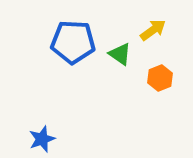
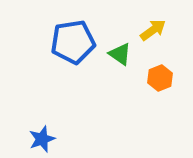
blue pentagon: rotated 12 degrees counterclockwise
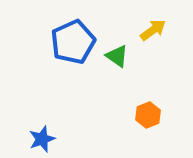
blue pentagon: rotated 15 degrees counterclockwise
green triangle: moved 3 px left, 2 px down
orange hexagon: moved 12 px left, 37 px down
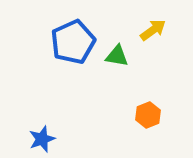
green triangle: rotated 25 degrees counterclockwise
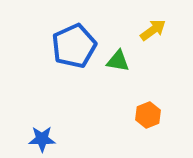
blue pentagon: moved 1 px right, 4 px down
green triangle: moved 1 px right, 5 px down
blue star: rotated 20 degrees clockwise
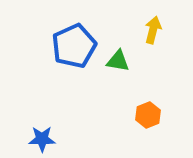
yellow arrow: rotated 40 degrees counterclockwise
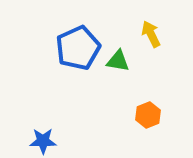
yellow arrow: moved 2 px left, 4 px down; rotated 40 degrees counterclockwise
blue pentagon: moved 4 px right, 2 px down
blue star: moved 1 px right, 2 px down
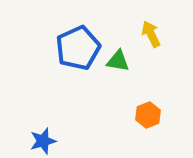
blue star: rotated 16 degrees counterclockwise
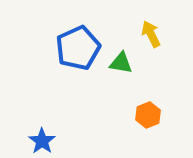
green triangle: moved 3 px right, 2 px down
blue star: moved 1 px left; rotated 20 degrees counterclockwise
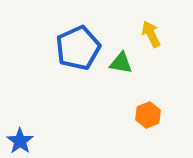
blue star: moved 22 px left
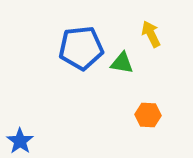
blue pentagon: moved 3 px right; rotated 18 degrees clockwise
green triangle: moved 1 px right
orange hexagon: rotated 25 degrees clockwise
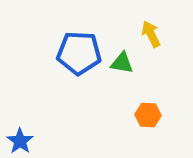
blue pentagon: moved 2 px left, 5 px down; rotated 9 degrees clockwise
